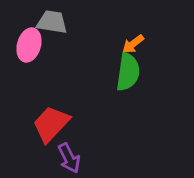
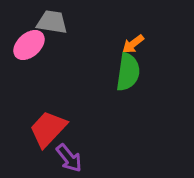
pink ellipse: rotated 32 degrees clockwise
red trapezoid: moved 3 px left, 5 px down
purple arrow: rotated 12 degrees counterclockwise
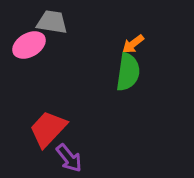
pink ellipse: rotated 12 degrees clockwise
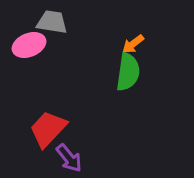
pink ellipse: rotated 8 degrees clockwise
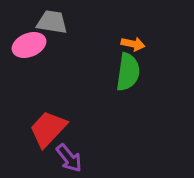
orange arrow: rotated 130 degrees counterclockwise
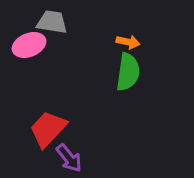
orange arrow: moved 5 px left, 2 px up
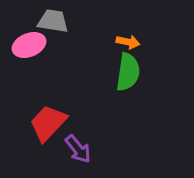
gray trapezoid: moved 1 px right, 1 px up
red trapezoid: moved 6 px up
purple arrow: moved 9 px right, 9 px up
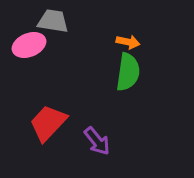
purple arrow: moved 19 px right, 8 px up
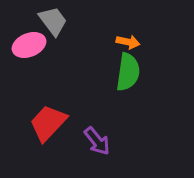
gray trapezoid: rotated 44 degrees clockwise
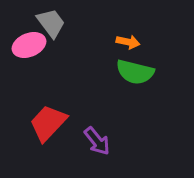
gray trapezoid: moved 2 px left, 2 px down
green semicircle: moved 7 px right; rotated 96 degrees clockwise
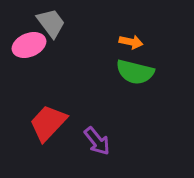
orange arrow: moved 3 px right
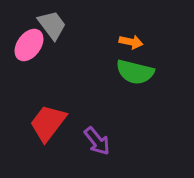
gray trapezoid: moved 1 px right, 2 px down
pink ellipse: rotated 32 degrees counterclockwise
red trapezoid: rotated 6 degrees counterclockwise
